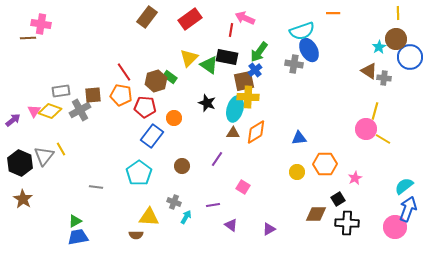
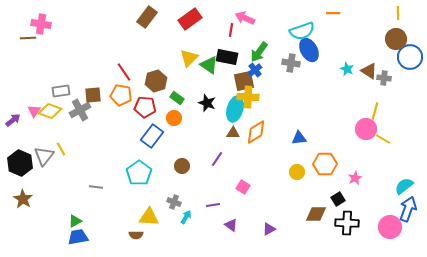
cyan star at (379, 47): moved 32 px left, 22 px down; rotated 16 degrees counterclockwise
gray cross at (294, 64): moved 3 px left, 1 px up
green rectangle at (170, 77): moved 7 px right, 21 px down
pink circle at (395, 227): moved 5 px left
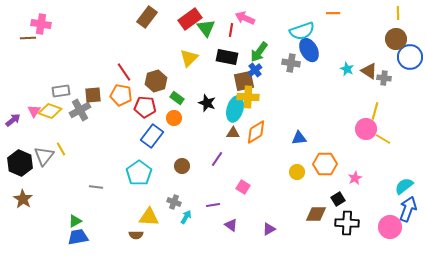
green triangle at (209, 65): moved 3 px left, 37 px up; rotated 18 degrees clockwise
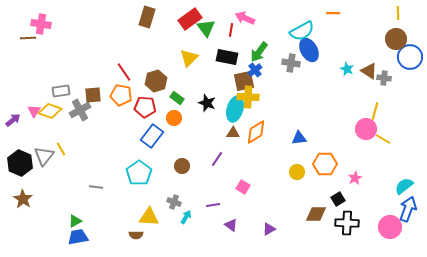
brown rectangle at (147, 17): rotated 20 degrees counterclockwise
cyan semicircle at (302, 31): rotated 10 degrees counterclockwise
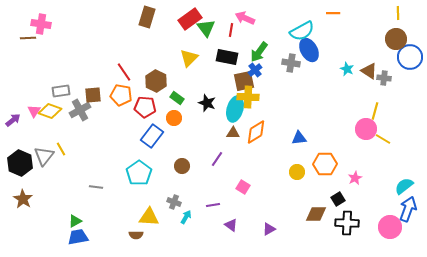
brown hexagon at (156, 81): rotated 15 degrees counterclockwise
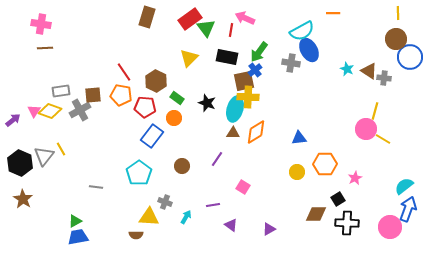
brown line at (28, 38): moved 17 px right, 10 px down
gray cross at (174, 202): moved 9 px left
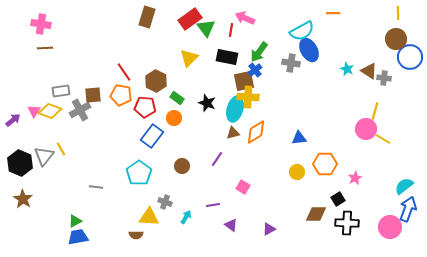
brown triangle at (233, 133): rotated 16 degrees counterclockwise
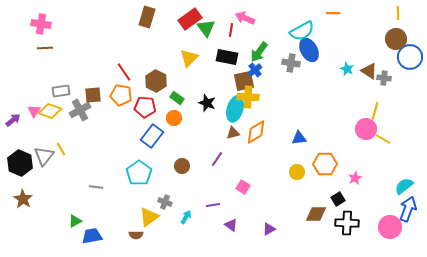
yellow triangle at (149, 217): rotated 40 degrees counterclockwise
blue trapezoid at (78, 237): moved 14 px right, 1 px up
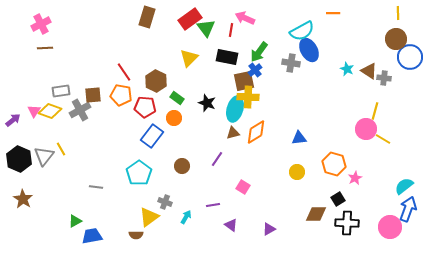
pink cross at (41, 24): rotated 36 degrees counterclockwise
black hexagon at (20, 163): moved 1 px left, 4 px up
orange hexagon at (325, 164): moved 9 px right; rotated 15 degrees clockwise
